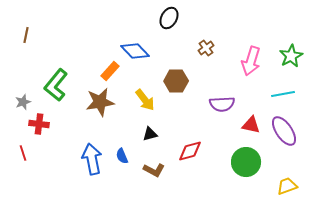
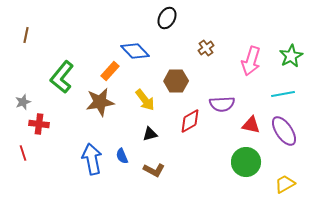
black ellipse: moved 2 px left
green L-shape: moved 6 px right, 8 px up
red diamond: moved 30 px up; rotated 15 degrees counterclockwise
yellow trapezoid: moved 2 px left, 2 px up; rotated 10 degrees counterclockwise
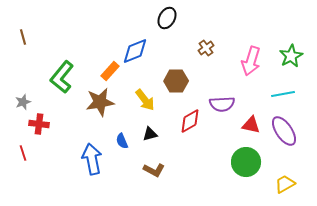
brown line: moved 3 px left, 2 px down; rotated 28 degrees counterclockwise
blue diamond: rotated 68 degrees counterclockwise
blue semicircle: moved 15 px up
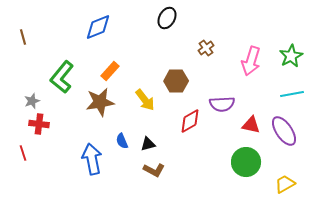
blue diamond: moved 37 px left, 24 px up
cyan line: moved 9 px right
gray star: moved 9 px right, 1 px up
black triangle: moved 2 px left, 10 px down
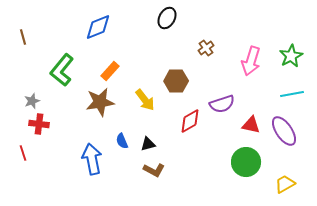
green L-shape: moved 7 px up
purple semicircle: rotated 15 degrees counterclockwise
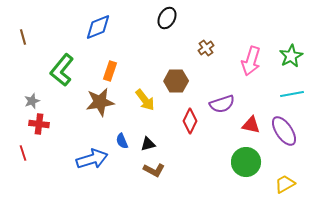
orange rectangle: rotated 24 degrees counterclockwise
red diamond: rotated 35 degrees counterclockwise
blue arrow: rotated 84 degrees clockwise
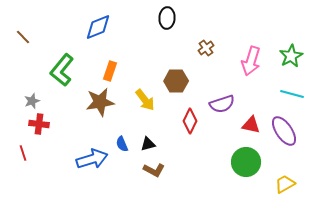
black ellipse: rotated 25 degrees counterclockwise
brown line: rotated 28 degrees counterclockwise
cyan line: rotated 25 degrees clockwise
blue semicircle: moved 3 px down
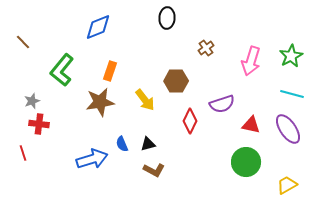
brown line: moved 5 px down
purple ellipse: moved 4 px right, 2 px up
yellow trapezoid: moved 2 px right, 1 px down
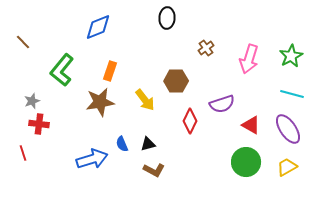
pink arrow: moved 2 px left, 2 px up
red triangle: rotated 18 degrees clockwise
yellow trapezoid: moved 18 px up
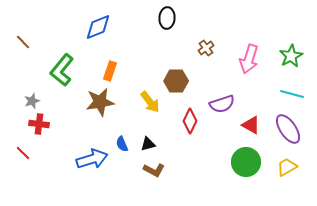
yellow arrow: moved 5 px right, 2 px down
red line: rotated 28 degrees counterclockwise
